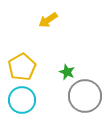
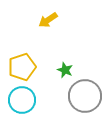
yellow pentagon: rotated 12 degrees clockwise
green star: moved 2 px left, 2 px up
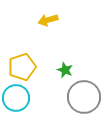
yellow arrow: rotated 18 degrees clockwise
gray circle: moved 1 px left, 1 px down
cyan circle: moved 6 px left, 2 px up
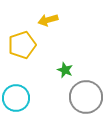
yellow pentagon: moved 22 px up
gray circle: moved 2 px right
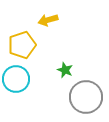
cyan circle: moved 19 px up
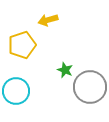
cyan circle: moved 12 px down
gray circle: moved 4 px right, 10 px up
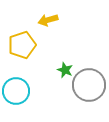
gray circle: moved 1 px left, 2 px up
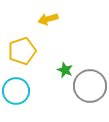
yellow arrow: moved 1 px up
yellow pentagon: moved 6 px down
gray circle: moved 1 px right, 1 px down
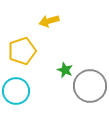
yellow arrow: moved 1 px right, 2 px down
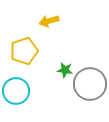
yellow pentagon: moved 2 px right
green star: rotated 14 degrees counterclockwise
gray circle: moved 2 px up
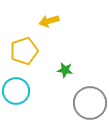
gray circle: moved 19 px down
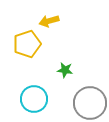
yellow pentagon: moved 3 px right, 7 px up
cyan circle: moved 18 px right, 8 px down
